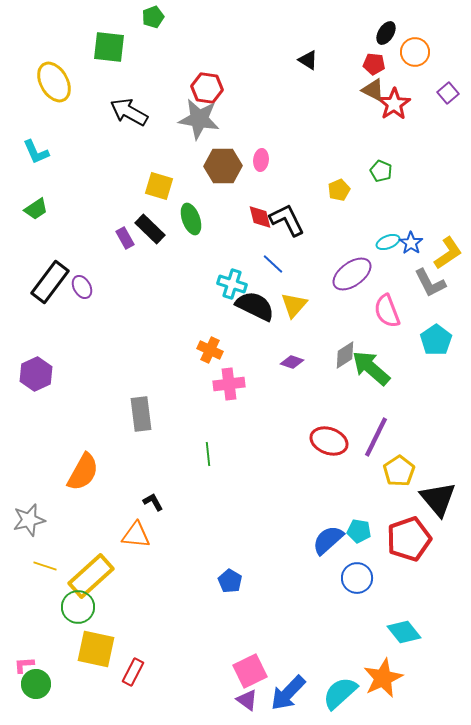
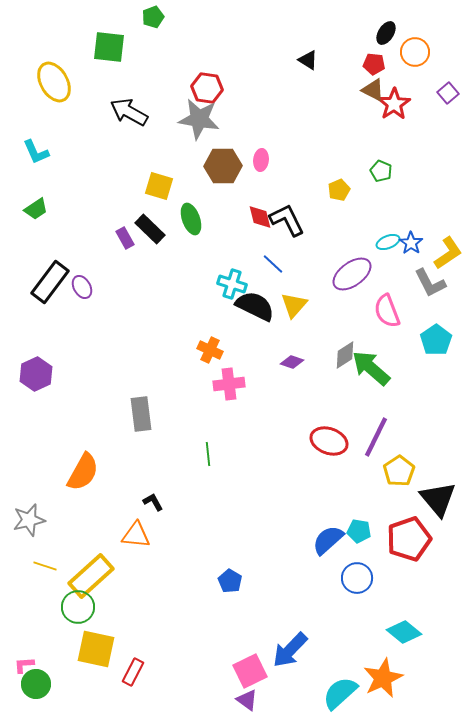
cyan diamond at (404, 632): rotated 12 degrees counterclockwise
blue arrow at (288, 693): moved 2 px right, 43 px up
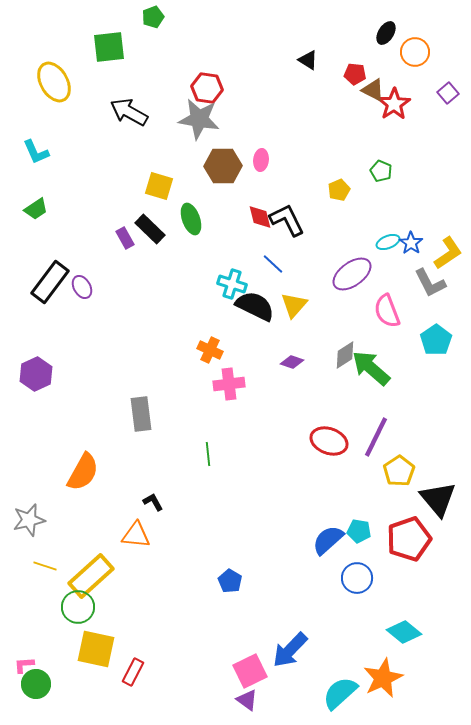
green square at (109, 47): rotated 12 degrees counterclockwise
red pentagon at (374, 64): moved 19 px left, 10 px down
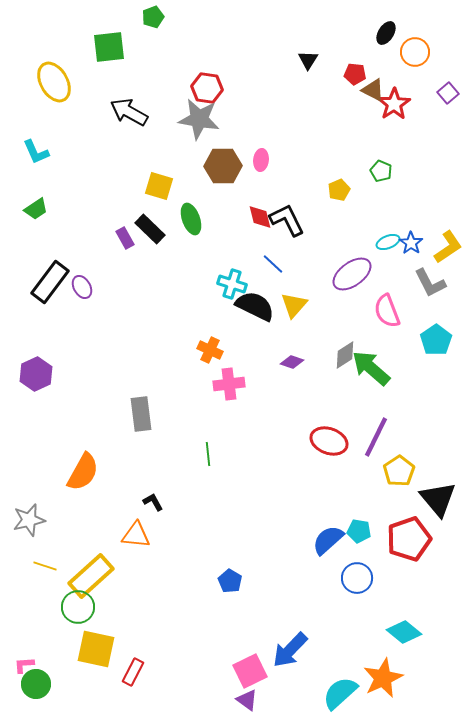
black triangle at (308, 60): rotated 30 degrees clockwise
yellow L-shape at (448, 253): moved 6 px up
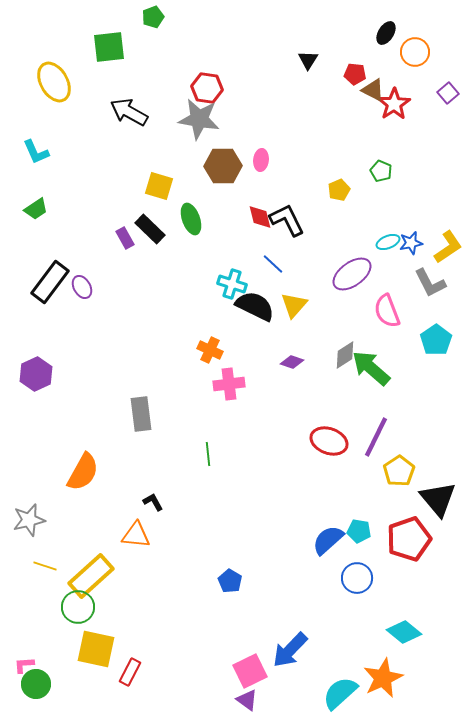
blue star at (411, 243): rotated 25 degrees clockwise
red rectangle at (133, 672): moved 3 px left
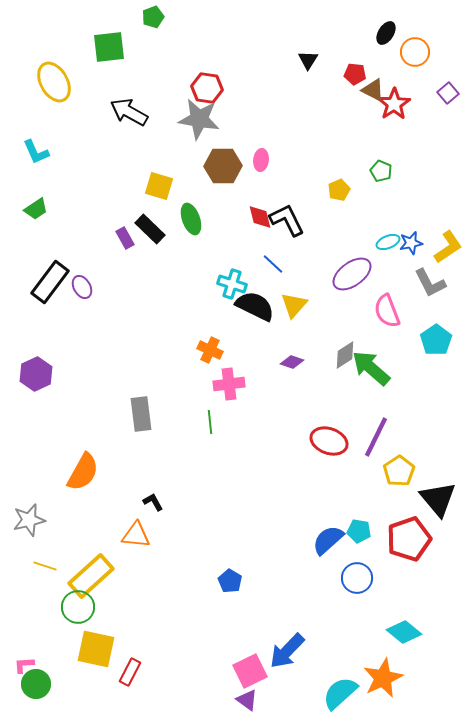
green line at (208, 454): moved 2 px right, 32 px up
blue arrow at (290, 650): moved 3 px left, 1 px down
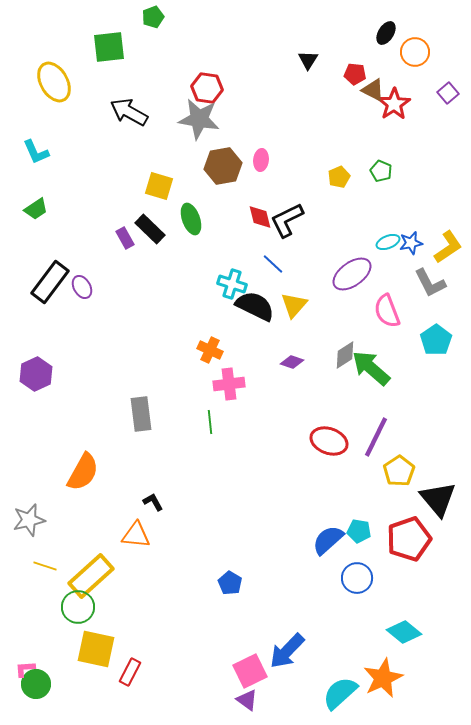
brown hexagon at (223, 166): rotated 9 degrees counterclockwise
yellow pentagon at (339, 190): moved 13 px up
black L-shape at (287, 220): rotated 90 degrees counterclockwise
blue pentagon at (230, 581): moved 2 px down
pink L-shape at (24, 665): moved 1 px right, 4 px down
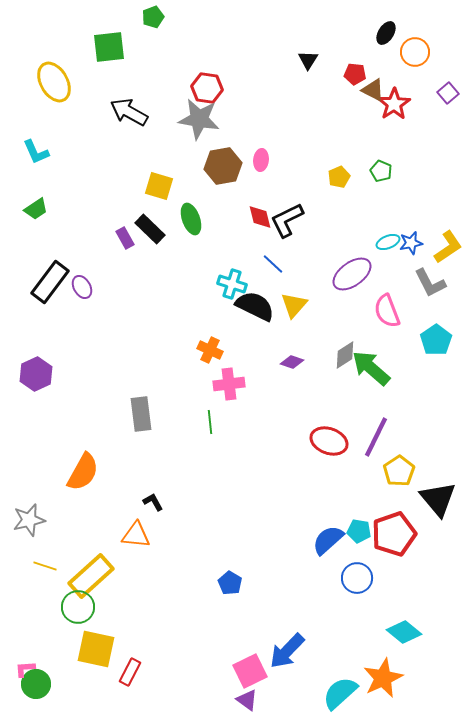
red pentagon at (409, 539): moved 15 px left, 5 px up
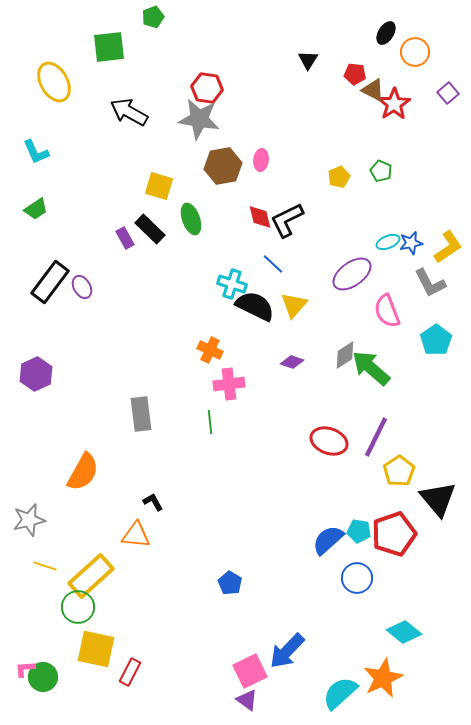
green circle at (36, 684): moved 7 px right, 7 px up
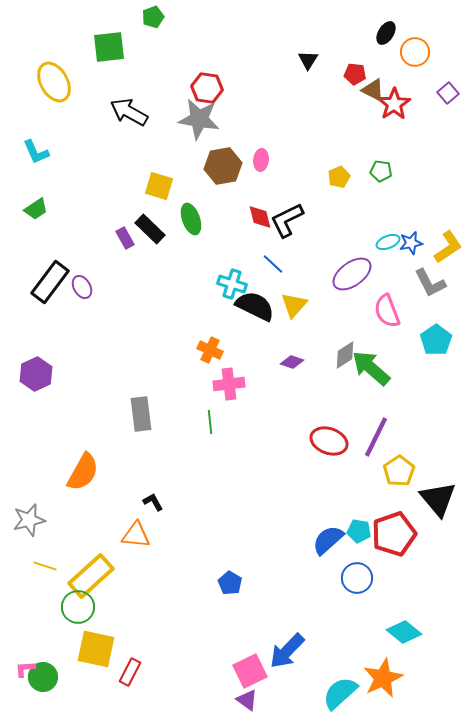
green pentagon at (381, 171): rotated 15 degrees counterclockwise
